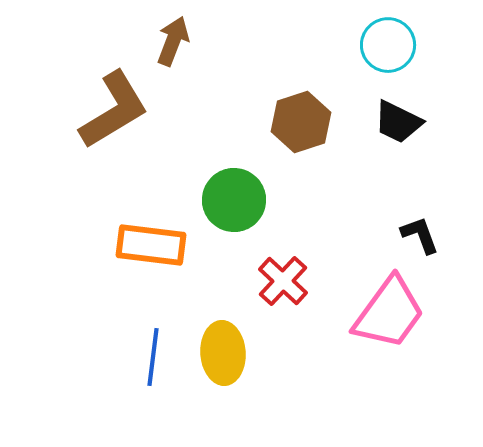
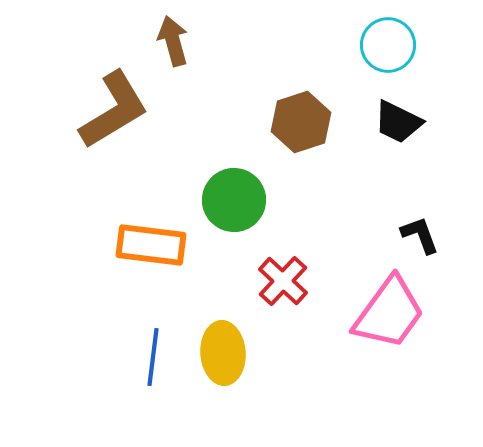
brown arrow: rotated 36 degrees counterclockwise
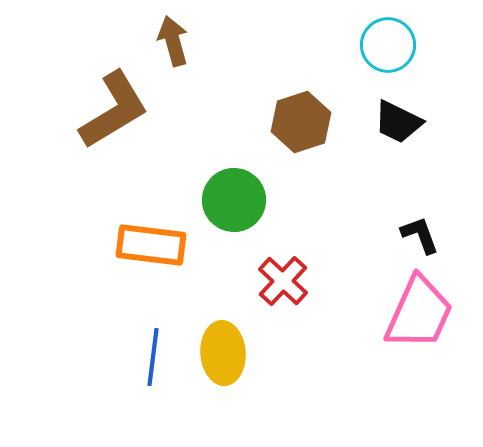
pink trapezoid: moved 30 px right; rotated 12 degrees counterclockwise
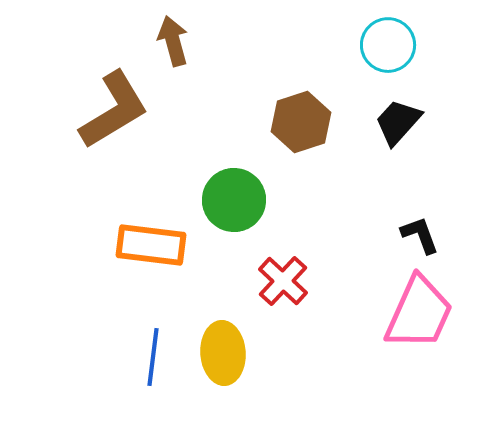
black trapezoid: rotated 106 degrees clockwise
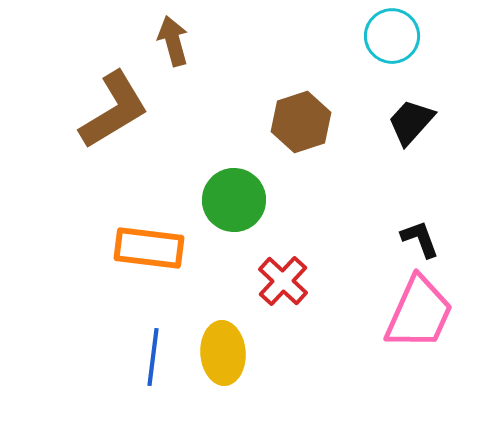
cyan circle: moved 4 px right, 9 px up
black trapezoid: moved 13 px right
black L-shape: moved 4 px down
orange rectangle: moved 2 px left, 3 px down
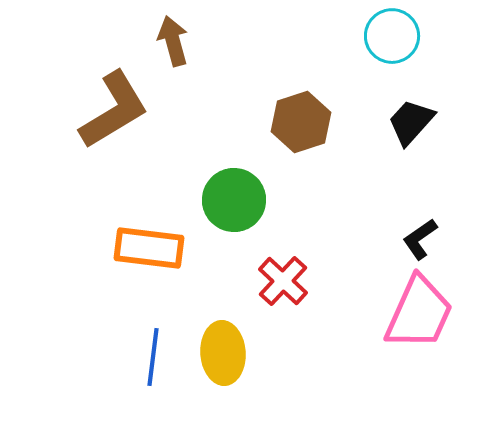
black L-shape: rotated 105 degrees counterclockwise
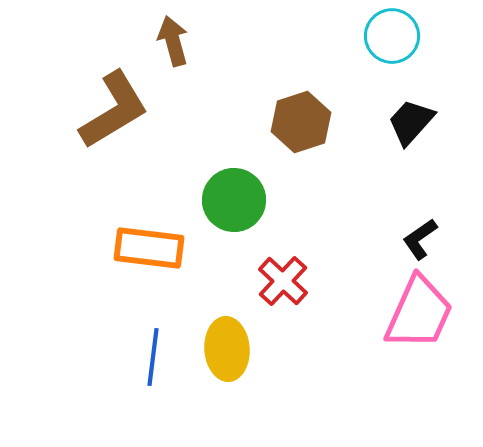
yellow ellipse: moved 4 px right, 4 px up
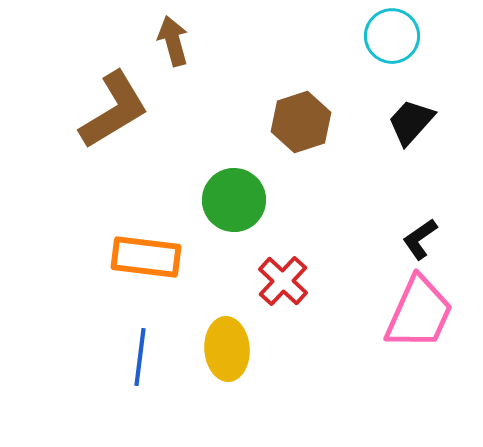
orange rectangle: moved 3 px left, 9 px down
blue line: moved 13 px left
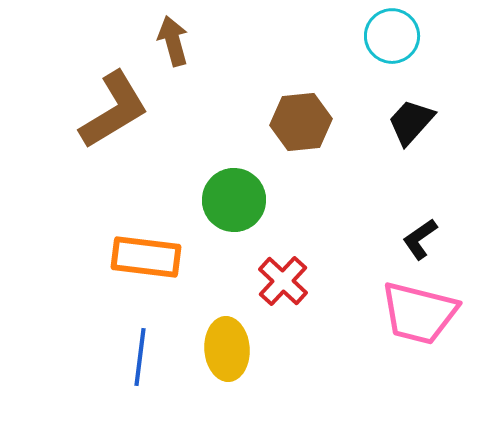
brown hexagon: rotated 12 degrees clockwise
pink trapezoid: rotated 80 degrees clockwise
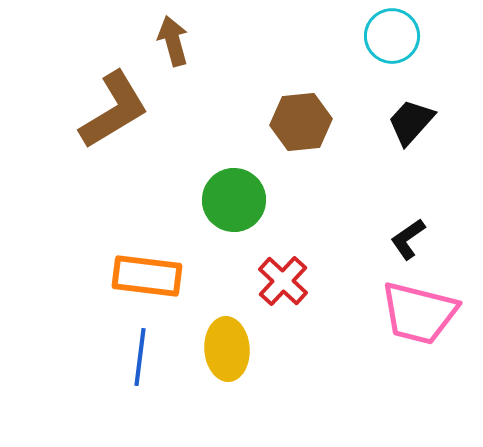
black L-shape: moved 12 px left
orange rectangle: moved 1 px right, 19 px down
